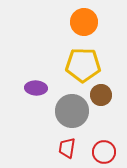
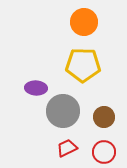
brown circle: moved 3 px right, 22 px down
gray circle: moved 9 px left
red trapezoid: rotated 55 degrees clockwise
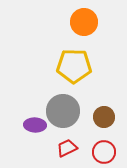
yellow pentagon: moved 9 px left, 1 px down
purple ellipse: moved 1 px left, 37 px down
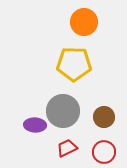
yellow pentagon: moved 2 px up
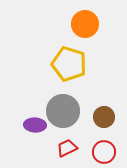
orange circle: moved 1 px right, 2 px down
yellow pentagon: moved 5 px left; rotated 16 degrees clockwise
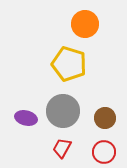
brown circle: moved 1 px right, 1 px down
purple ellipse: moved 9 px left, 7 px up; rotated 10 degrees clockwise
red trapezoid: moved 5 px left; rotated 35 degrees counterclockwise
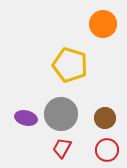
orange circle: moved 18 px right
yellow pentagon: moved 1 px right, 1 px down
gray circle: moved 2 px left, 3 px down
red circle: moved 3 px right, 2 px up
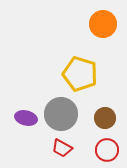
yellow pentagon: moved 10 px right, 9 px down
red trapezoid: rotated 90 degrees counterclockwise
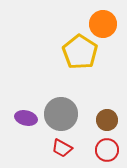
yellow pentagon: moved 22 px up; rotated 16 degrees clockwise
brown circle: moved 2 px right, 2 px down
